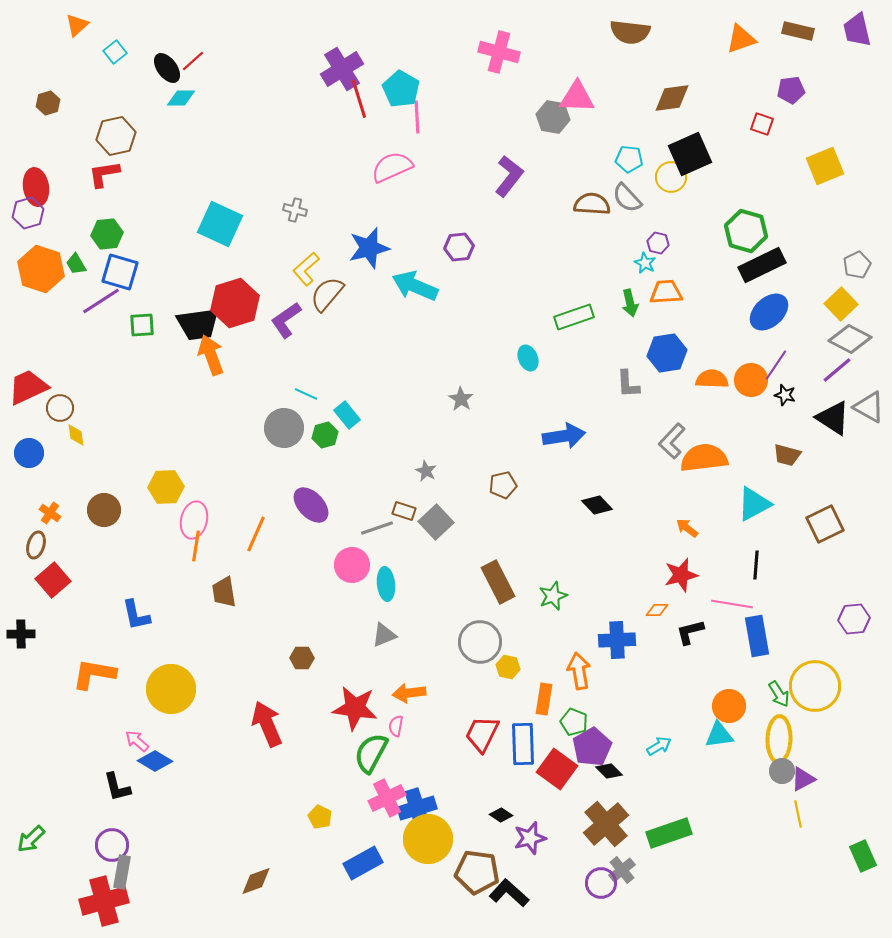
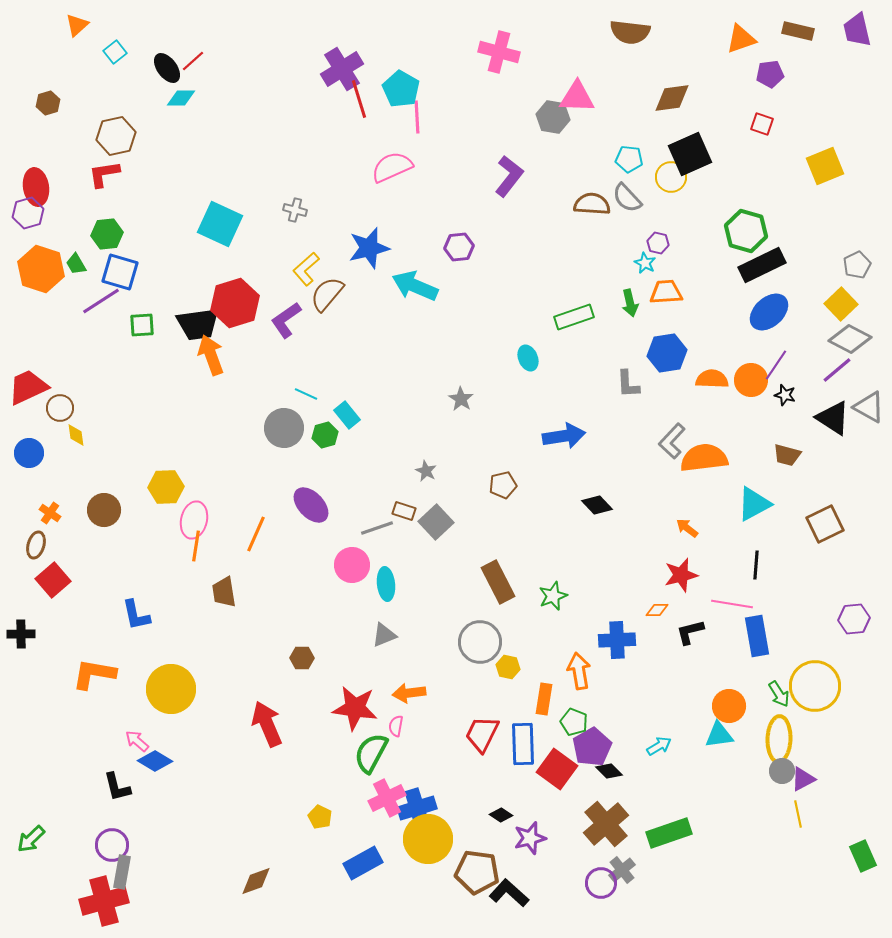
purple pentagon at (791, 90): moved 21 px left, 16 px up
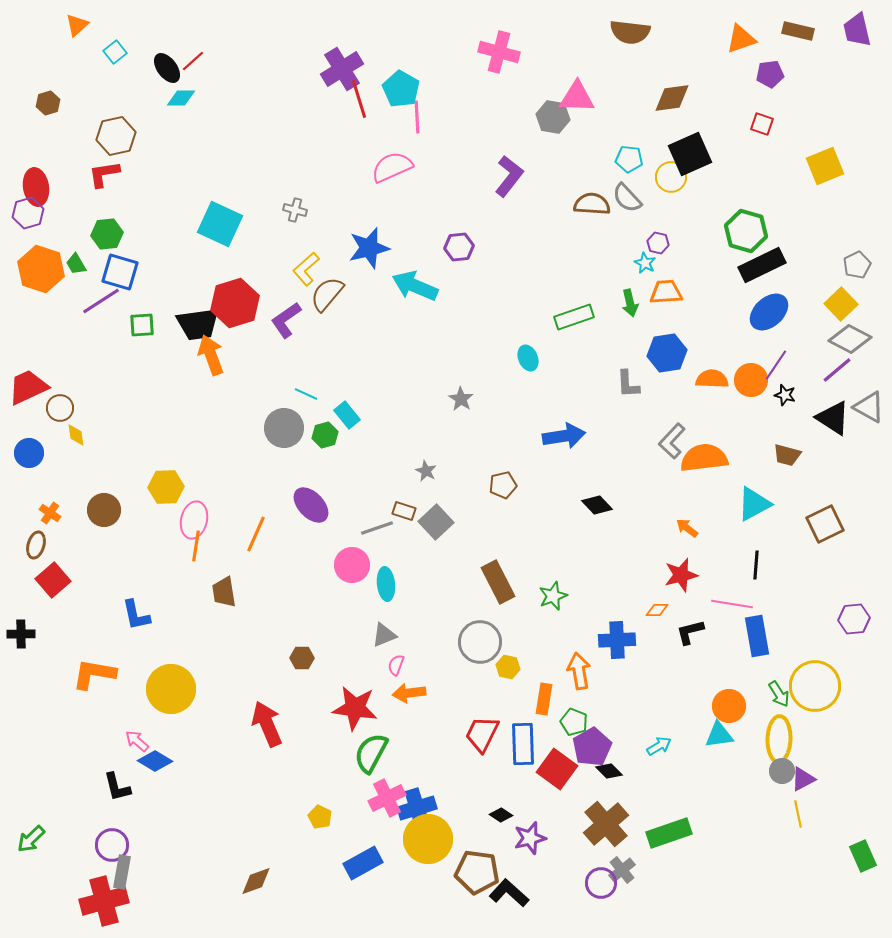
pink semicircle at (396, 726): moved 61 px up; rotated 10 degrees clockwise
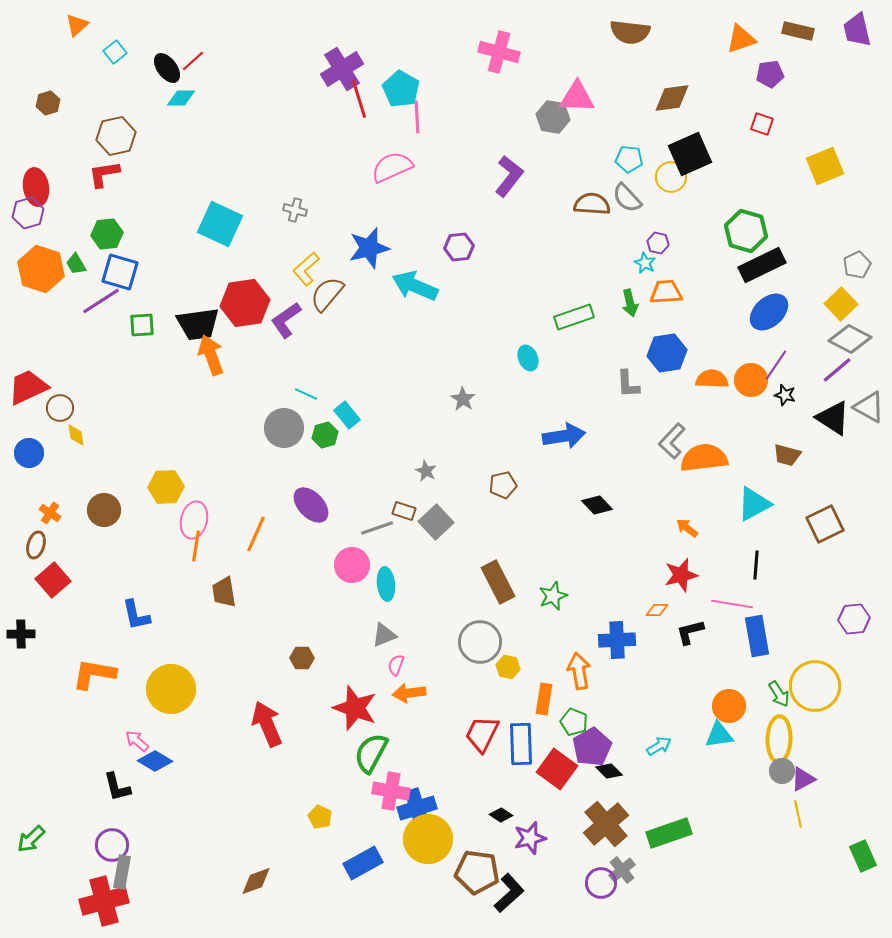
red hexagon at (235, 303): moved 10 px right; rotated 9 degrees clockwise
gray star at (461, 399): moved 2 px right
red star at (355, 708): rotated 12 degrees clockwise
blue rectangle at (523, 744): moved 2 px left
pink cross at (387, 798): moved 4 px right, 7 px up; rotated 36 degrees clockwise
black L-shape at (509, 893): rotated 96 degrees clockwise
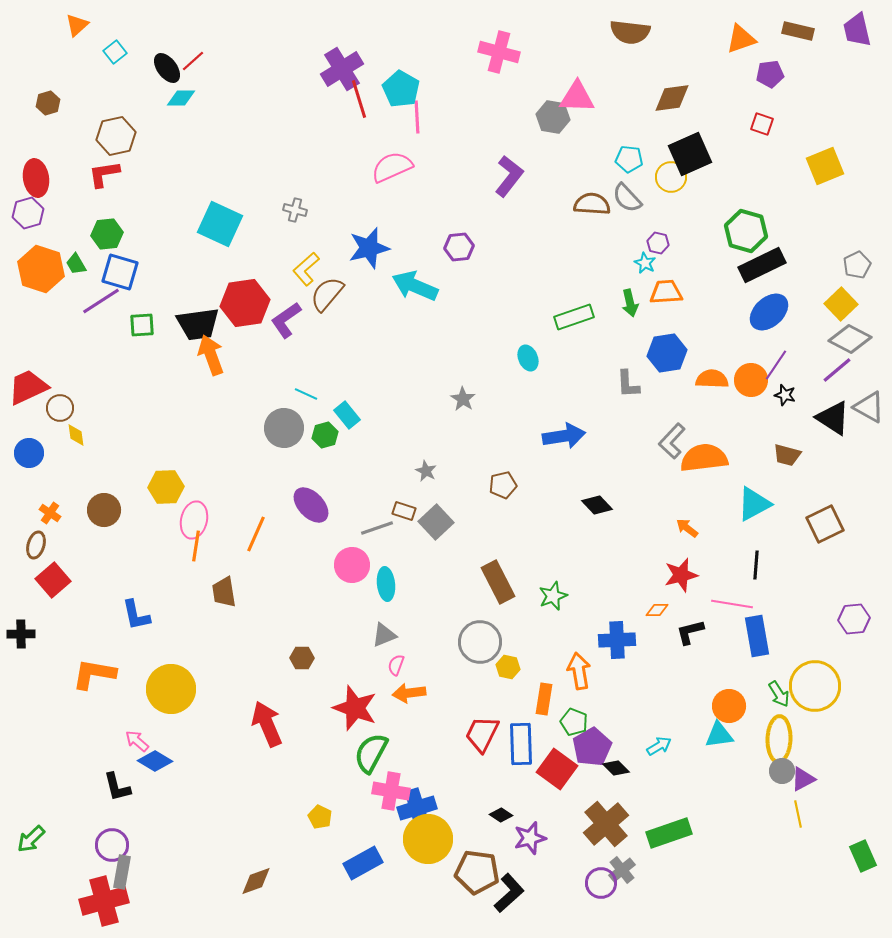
red ellipse at (36, 187): moved 9 px up
black diamond at (609, 771): moved 7 px right, 3 px up
